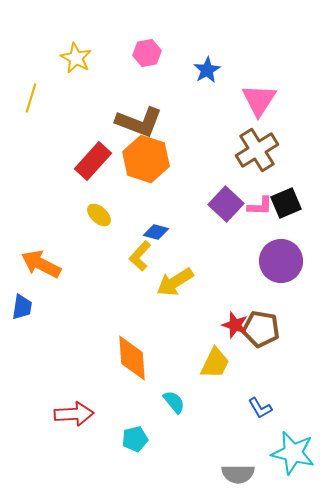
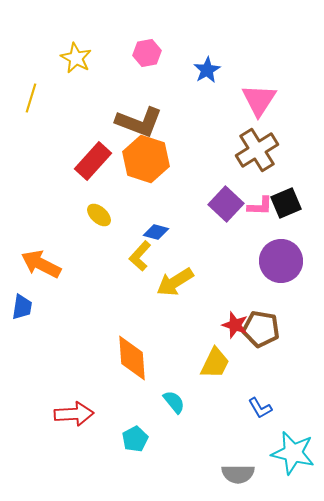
cyan pentagon: rotated 15 degrees counterclockwise
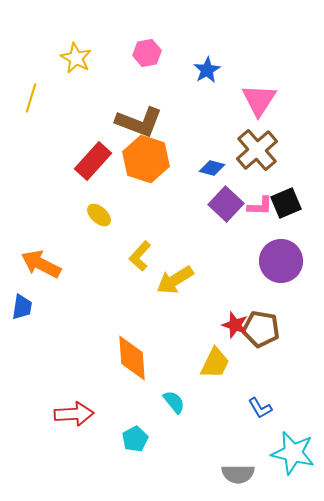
brown cross: rotated 9 degrees counterclockwise
blue diamond: moved 56 px right, 64 px up
yellow arrow: moved 2 px up
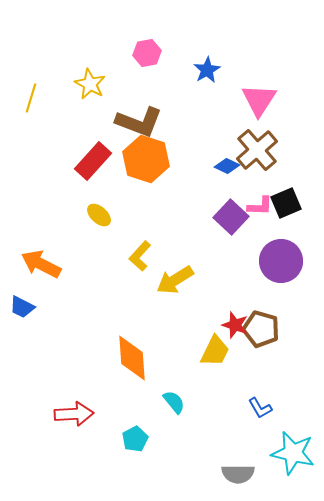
yellow star: moved 14 px right, 26 px down
blue diamond: moved 15 px right, 2 px up; rotated 10 degrees clockwise
purple square: moved 5 px right, 13 px down
blue trapezoid: rotated 108 degrees clockwise
brown pentagon: rotated 6 degrees clockwise
yellow trapezoid: moved 12 px up
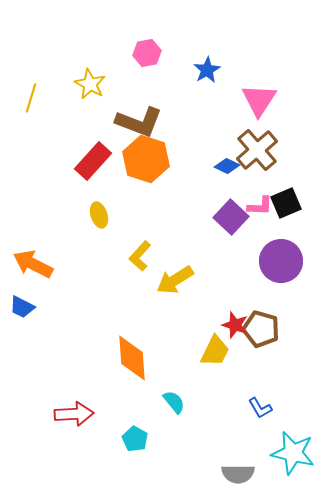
yellow ellipse: rotated 30 degrees clockwise
orange arrow: moved 8 px left
cyan pentagon: rotated 15 degrees counterclockwise
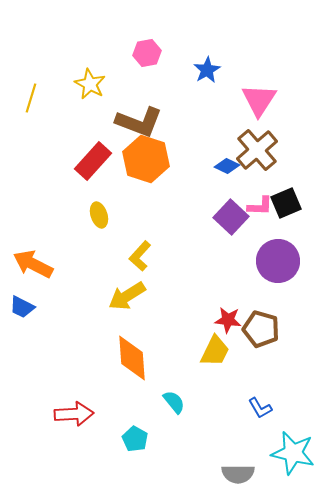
purple circle: moved 3 px left
yellow arrow: moved 48 px left, 16 px down
red star: moved 7 px left, 5 px up; rotated 12 degrees counterclockwise
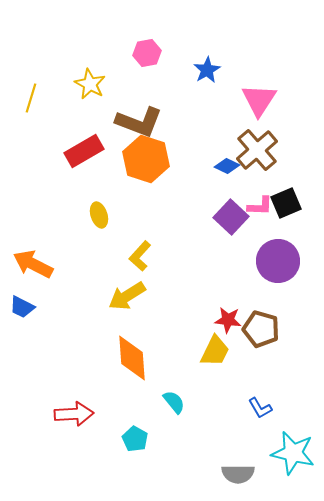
red rectangle: moved 9 px left, 10 px up; rotated 18 degrees clockwise
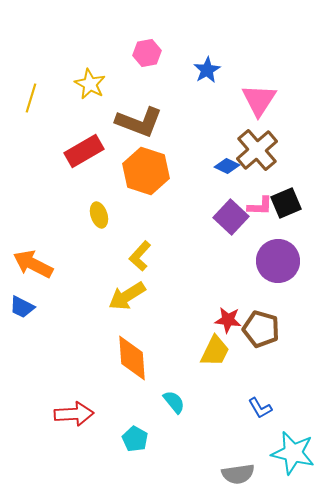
orange hexagon: moved 12 px down
gray semicircle: rotated 8 degrees counterclockwise
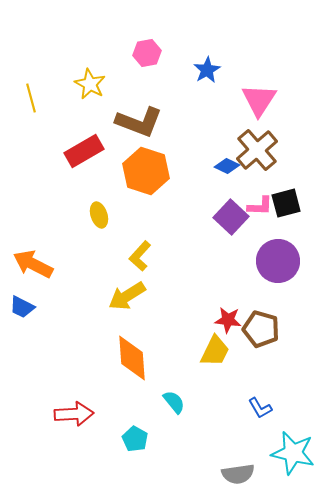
yellow line: rotated 32 degrees counterclockwise
black square: rotated 8 degrees clockwise
